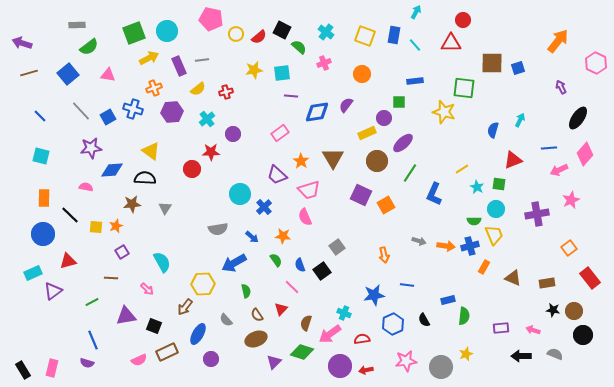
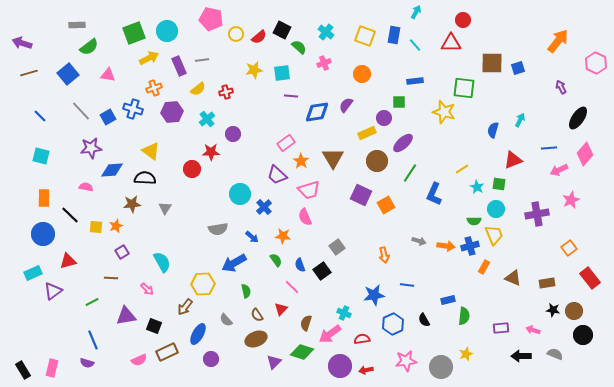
pink rectangle at (280, 133): moved 6 px right, 10 px down
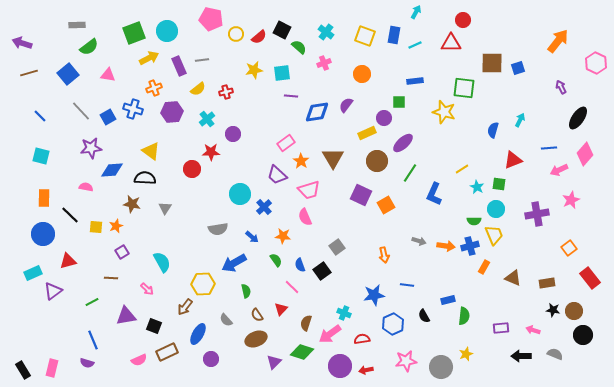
cyan line at (415, 45): rotated 72 degrees counterclockwise
brown star at (132, 204): rotated 18 degrees clockwise
black semicircle at (424, 320): moved 4 px up
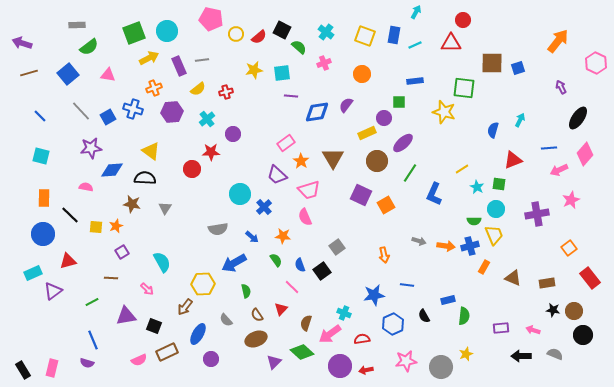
green diamond at (302, 352): rotated 25 degrees clockwise
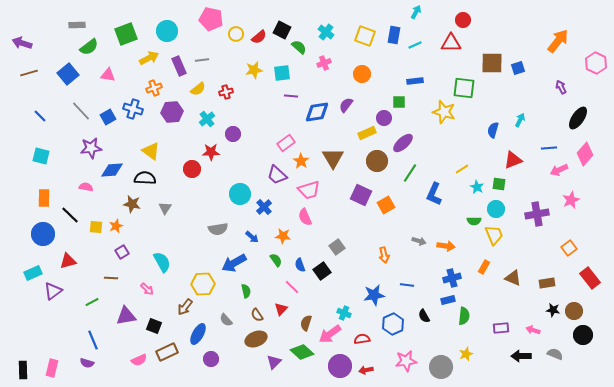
green square at (134, 33): moved 8 px left, 1 px down
blue cross at (470, 246): moved 18 px left, 32 px down
black rectangle at (23, 370): rotated 30 degrees clockwise
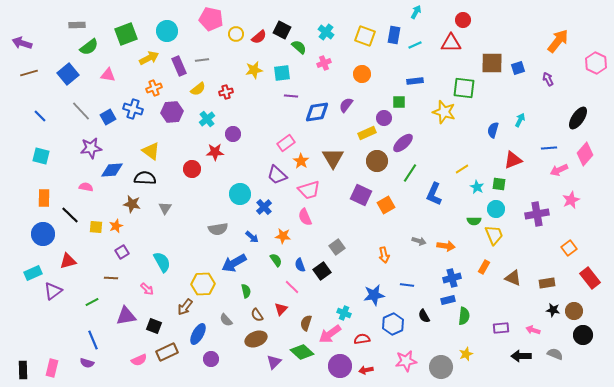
purple arrow at (561, 87): moved 13 px left, 8 px up
red star at (211, 152): moved 4 px right
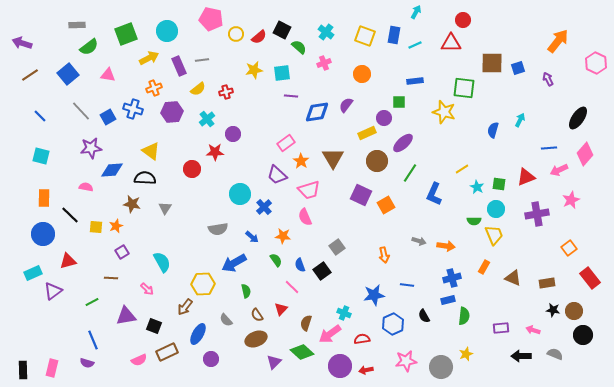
brown line at (29, 73): moved 1 px right, 2 px down; rotated 18 degrees counterclockwise
red triangle at (513, 160): moved 13 px right, 17 px down
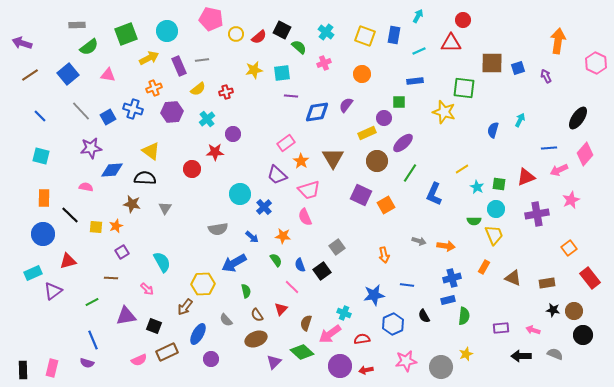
cyan arrow at (416, 12): moved 2 px right, 4 px down
orange arrow at (558, 41): rotated 30 degrees counterclockwise
cyan line at (415, 45): moved 4 px right, 6 px down
purple arrow at (548, 79): moved 2 px left, 3 px up
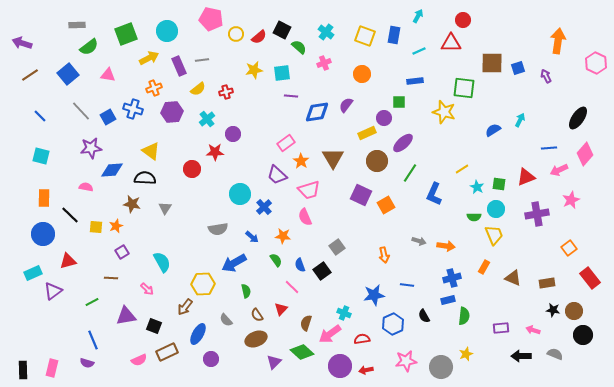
blue semicircle at (493, 130): rotated 42 degrees clockwise
green semicircle at (474, 221): moved 4 px up
